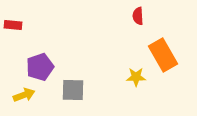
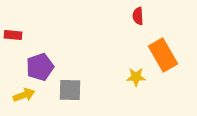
red rectangle: moved 10 px down
gray square: moved 3 px left
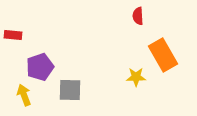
yellow arrow: rotated 90 degrees counterclockwise
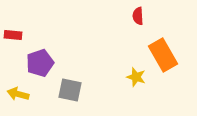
purple pentagon: moved 4 px up
yellow star: rotated 18 degrees clockwise
gray square: rotated 10 degrees clockwise
yellow arrow: moved 6 px left, 1 px up; rotated 55 degrees counterclockwise
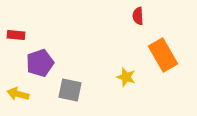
red rectangle: moved 3 px right
yellow star: moved 10 px left
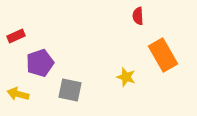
red rectangle: moved 1 px down; rotated 30 degrees counterclockwise
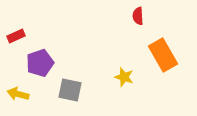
yellow star: moved 2 px left
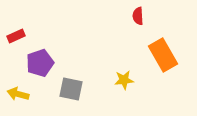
yellow star: moved 3 px down; rotated 24 degrees counterclockwise
gray square: moved 1 px right, 1 px up
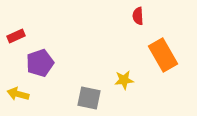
gray square: moved 18 px right, 9 px down
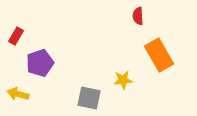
red rectangle: rotated 36 degrees counterclockwise
orange rectangle: moved 4 px left
yellow star: moved 1 px left
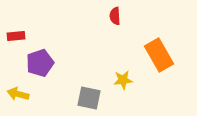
red semicircle: moved 23 px left
red rectangle: rotated 54 degrees clockwise
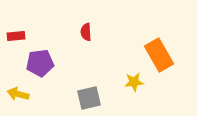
red semicircle: moved 29 px left, 16 px down
purple pentagon: rotated 12 degrees clockwise
yellow star: moved 11 px right, 2 px down
gray square: rotated 25 degrees counterclockwise
